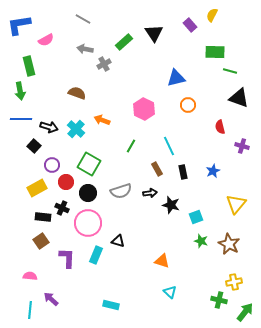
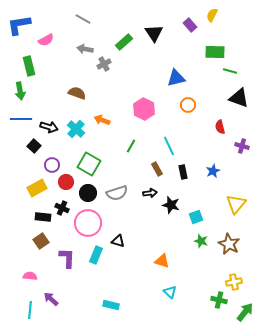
gray semicircle at (121, 191): moved 4 px left, 2 px down
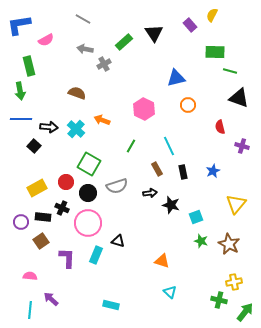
black arrow at (49, 127): rotated 12 degrees counterclockwise
purple circle at (52, 165): moved 31 px left, 57 px down
gray semicircle at (117, 193): moved 7 px up
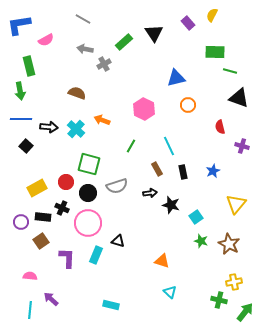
purple rectangle at (190, 25): moved 2 px left, 2 px up
black square at (34, 146): moved 8 px left
green square at (89, 164): rotated 15 degrees counterclockwise
cyan square at (196, 217): rotated 16 degrees counterclockwise
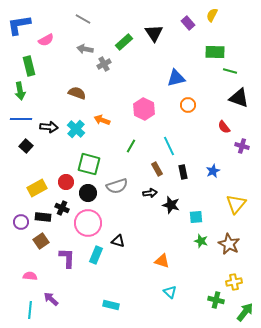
red semicircle at (220, 127): moved 4 px right; rotated 24 degrees counterclockwise
cyan square at (196, 217): rotated 32 degrees clockwise
green cross at (219, 300): moved 3 px left
